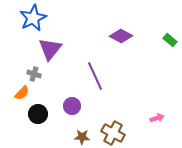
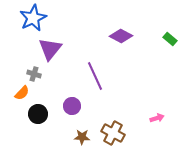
green rectangle: moved 1 px up
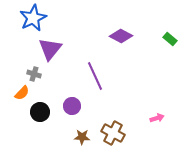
black circle: moved 2 px right, 2 px up
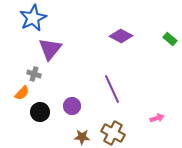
purple line: moved 17 px right, 13 px down
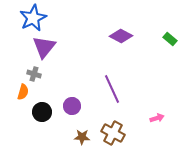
purple triangle: moved 6 px left, 2 px up
orange semicircle: moved 1 px right, 1 px up; rotated 28 degrees counterclockwise
black circle: moved 2 px right
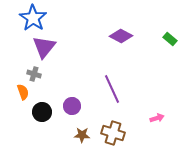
blue star: rotated 12 degrees counterclockwise
orange semicircle: rotated 35 degrees counterclockwise
brown cross: rotated 10 degrees counterclockwise
brown star: moved 2 px up
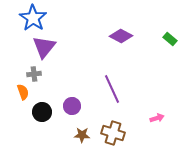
gray cross: rotated 24 degrees counterclockwise
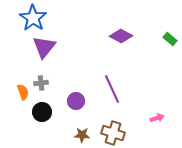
gray cross: moved 7 px right, 9 px down
purple circle: moved 4 px right, 5 px up
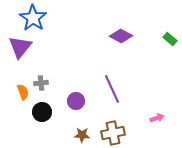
purple triangle: moved 24 px left
brown cross: rotated 30 degrees counterclockwise
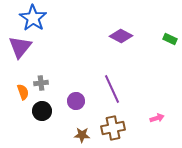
green rectangle: rotated 16 degrees counterclockwise
black circle: moved 1 px up
brown cross: moved 5 px up
